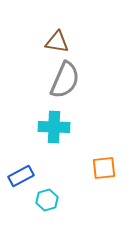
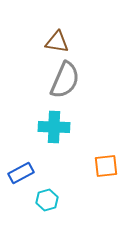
orange square: moved 2 px right, 2 px up
blue rectangle: moved 3 px up
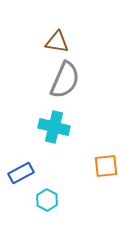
cyan cross: rotated 12 degrees clockwise
cyan hexagon: rotated 15 degrees counterclockwise
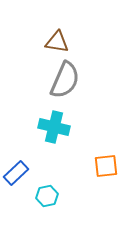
blue rectangle: moved 5 px left; rotated 15 degrees counterclockwise
cyan hexagon: moved 4 px up; rotated 20 degrees clockwise
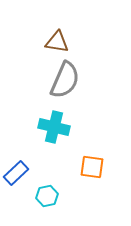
orange square: moved 14 px left, 1 px down; rotated 15 degrees clockwise
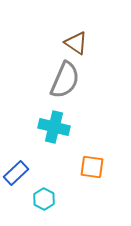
brown triangle: moved 19 px right, 1 px down; rotated 25 degrees clockwise
cyan hexagon: moved 3 px left, 3 px down; rotated 20 degrees counterclockwise
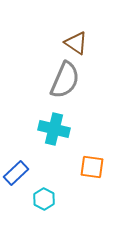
cyan cross: moved 2 px down
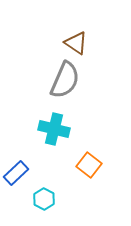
orange square: moved 3 px left, 2 px up; rotated 30 degrees clockwise
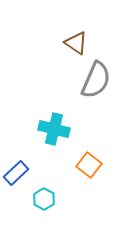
gray semicircle: moved 31 px right
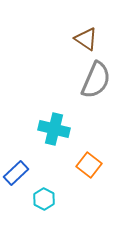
brown triangle: moved 10 px right, 4 px up
